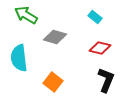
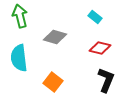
green arrow: moved 6 px left, 1 px down; rotated 45 degrees clockwise
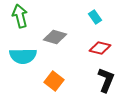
cyan rectangle: rotated 16 degrees clockwise
cyan semicircle: moved 4 px right, 2 px up; rotated 84 degrees counterclockwise
orange square: moved 1 px right, 1 px up
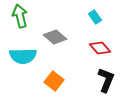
gray diamond: rotated 25 degrees clockwise
red diamond: rotated 35 degrees clockwise
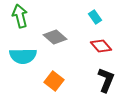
red diamond: moved 1 px right, 2 px up
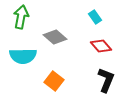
green arrow: moved 1 px right, 1 px down; rotated 25 degrees clockwise
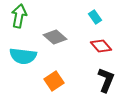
green arrow: moved 2 px left, 1 px up
cyan semicircle: rotated 8 degrees clockwise
orange square: rotated 18 degrees clockwise
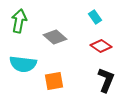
green arrow: moved 5 px down
red diamond: rotated 15 degrees counterclockwise
cyan semicircle: moved 8 px down
orange square: rotated 24 degrees clockwise
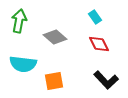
red diamond: moved 2 px left, 2 px up; rotated 30 degrees clockwise
black L-shape: rotated 115 degrees clockwise
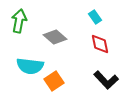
red diamond: moved 1 px right; rotated 15 degrees clockwise
cyan semicircle: moved 7 px right, 2 px down
orange square: rotated 24 degrees counterclockwise
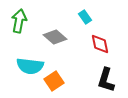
cyan rectangle: moved 10 px left
black L-shape: rotated 60 degrees clockwise
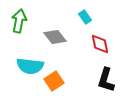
gray diamond: rotated 10 degrees clockwise
